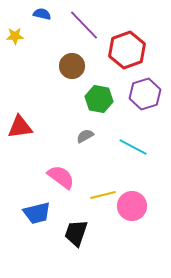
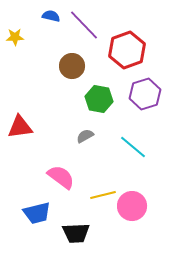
blue semicircle: moved 9 px right, 2 px down
yellow star: moved 1 px down
cyan line: rotated 12 degrees clockwise
black trapezoid: rotated 112 degrees counterclockwise
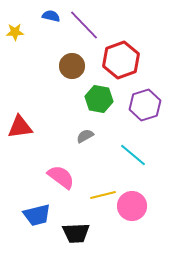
yellow star: moved 5 px up
red hexagon: moved 6 px left, 10 px down
purple hexagon: moved 11 px down
cyan line: moved 8 px down
blue trapezoid: moved 2 px down
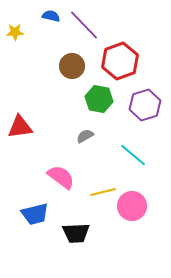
red hexagon: moved 1 px left, 1 px down
yellow line: moved 3 px up
blue trapezoid: moved 2 px left, 1 px up
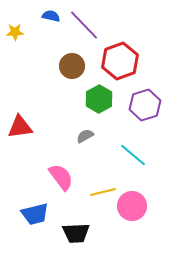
green hexagon: rotated 20 degrees clockwise
pink semicircle: rotated 16 degrees clockwise
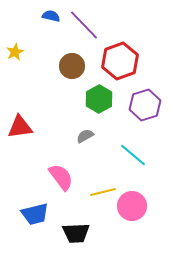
yellow star: moved 20 px down; rotated 24 degrees counterclockwise
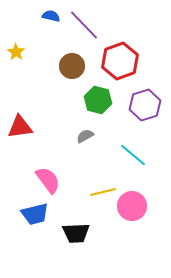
yellow star: moved 1 px right; rotated 12 degrees counterclockwise
green hexagon: moved 1 px left, 1 px down; rotated 16 degrees counterclockwise
pink semicircle: moved 13 px left, 3 px down
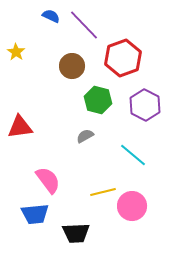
blue semicircle: rotated 12 degrees clockwise
red hexagon: moved 3 px right, 3 px up
purple hexagon: rotated 16 degrees counterclockwise
blue trapezoid: rotated 8 degrees clockwise
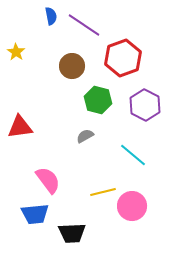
blue semicircle: rotated 54 degrees clockwise
purple line: rotated 12 degrees counterclockwise
black trapezoid: moved 4 px left
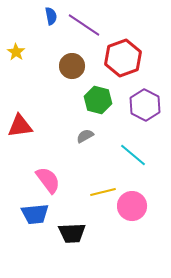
red triangle: moved 1 px up
